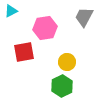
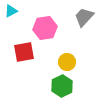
gray trapezoid: rotated 15 degrees clockwise
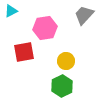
gray trapezoid: moved 2 px up
yellow circle: moved 1 px left, 1 px up
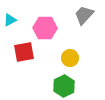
cyan triangle: moved 1 px left, 9 px down
pink hexagon: rotated 10 degrees clockwise
yellow circle: moved 4 px right, 3 px up
green hexagon: moved 2 px right
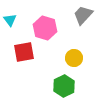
gray trapezoid: moved 1 px left
cyan triangle: rotated 40 degrees counterclockwise
pink hexagon: rotated 15 degrees clockwise
yellow circle: moved 4 px right
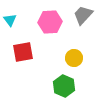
pink hexagon: moved 5 px right, 6 px up; rotated 20 degrees counterclockwise
red square: moved 1 px left
green hexagon: rotated 10 degrees counterclockwise
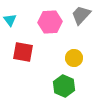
gray trapezoid: moved 2 px left
red square: rotated 20 degrees clockwise
